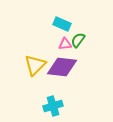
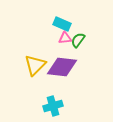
pink triangle: moved 6 px up
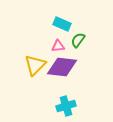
pink triangle: moved 7 px left, 8 px down
cyan cross: moved 13 px right
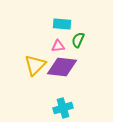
cyan rectangle: rotated 18 degrees counterclockwise
green semicircle: rotated 14 degrees counterclockwise
cyan cross: moved 3 px left, 2 px down
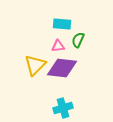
purple diamond: moved 1 px down
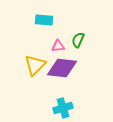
cyan rectangle: moved 18 px left, 4 px up
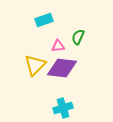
cyan rectangle: rotated 24 degrees counterclockwise
green semicircle: moved 3 px up
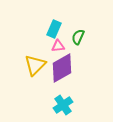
cyan rectangle: moved 10 px right, 9 px down; rotated 48 degrees counterclockwise
purple diamond: rotated 36 degrees counterclockwise
cyan cross: moved 3 px up; rotated 18 degrees counterclockwise
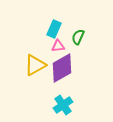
yellow triangle: rotated 15 degrees clockwise
